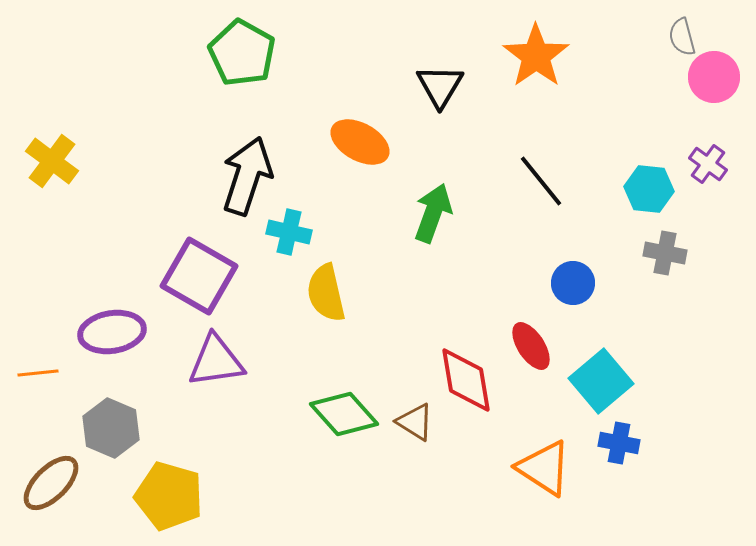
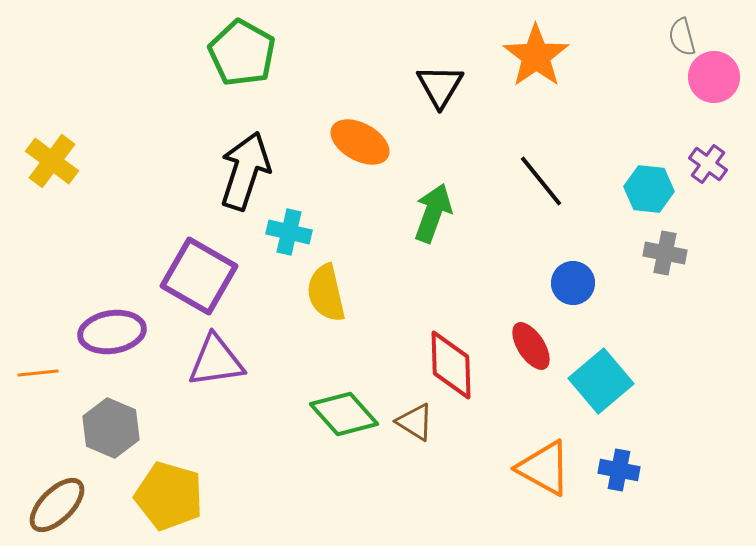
black arrow: moved 2 px left, 5 px up
red diamond: moved 15 px left, 15 px up; rotated 8 degrees clockwise
blue cross: moved 27 px down
orange triangle: rotated 4 degrees counterclockwise
brown ellipse: moved 6 px right, 22 px down
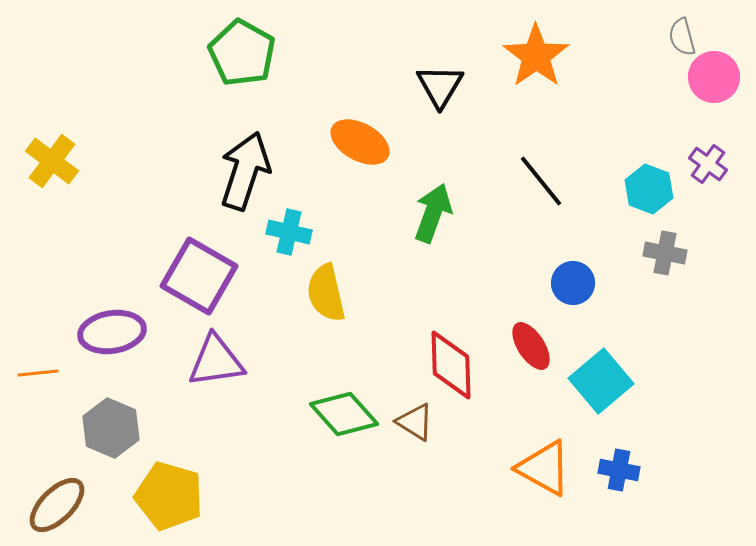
cyan hexagon: rotated 15 degrees clockwise
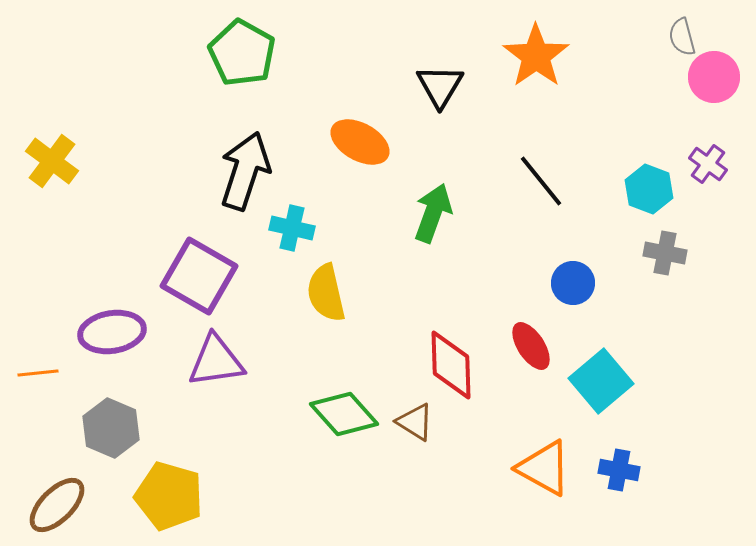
cyan cross: moved 3 px right, 4 px up
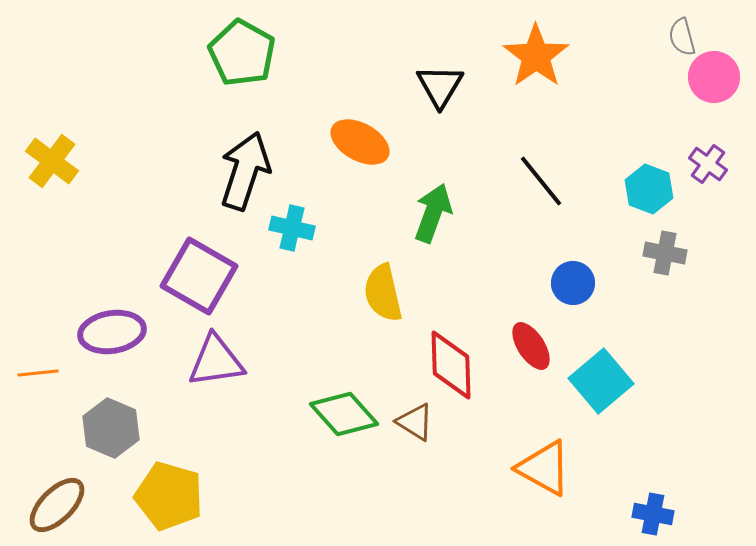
yellow semicircle: moved 57 px right
blue cross: moved 34 px right, 44 px down
